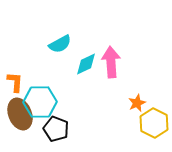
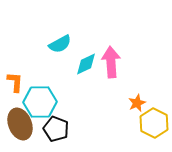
brown ellipse: moved 10 px down
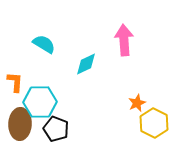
cyan semicircle: moved 16 px left; rotated 120 degrees counterclockwise
pink arrow: moved 13 px right, 22 px up
brown ellipse: rotated 24 degrees clockwise
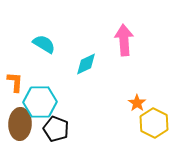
orange star: rotated 12 degrees counterclockwise
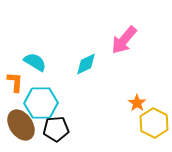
pink arrow: rotated 136 degrees counterclockwise
cyan semicircle: moved 9 px left, 18 px down
cyan hexagon: moved 1 px right, 1 px down
brown ellipse: moved 1 px right, 1 px down; rotated 36 degrees counterclockwise
black pentagon: rotated 25 degrees counterclockwise
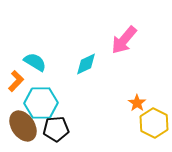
orange L-shape: moved 1 px right, 1 px up; rotated 40 degrees clockwise
brown ellipse: moved 2 px right, 1 px down
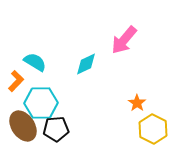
yellow hexagon: moved 1 px left, 6 px down
